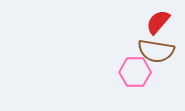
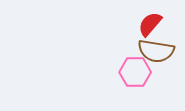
red semicircle: moved 8 px left, 2 px down
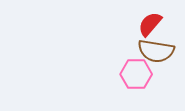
pink hexagon: moved 1 px right, 2 px down
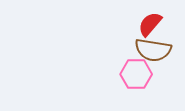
brown semicircle: moved 3 px left, 1 px up
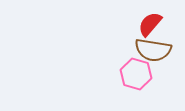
pink hexagon: rotated 16 degrees clockwise
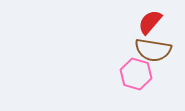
red semicircle: moved 2 px up
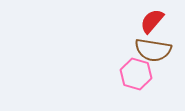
red semicircle: moved 2 px right, 1 px up
